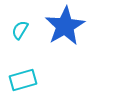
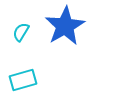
cyan semicircle: moved 1 px right, 2 px down
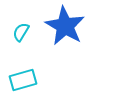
blue star: rotated 12 degrees counterclockwise
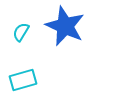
blue star: rotated 6 degrees counterclockwise
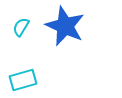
cyan semicircle: moved 5 px up
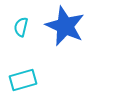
cyan semicircle: rotated 18 degrees counterclockwise
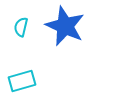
cyan rectangle: moved 1 px left, 1 px down
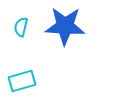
blue star: rotated 21 degrees counterclockwise
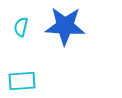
cyan rectangle: rotated 12 degrees clockwise
